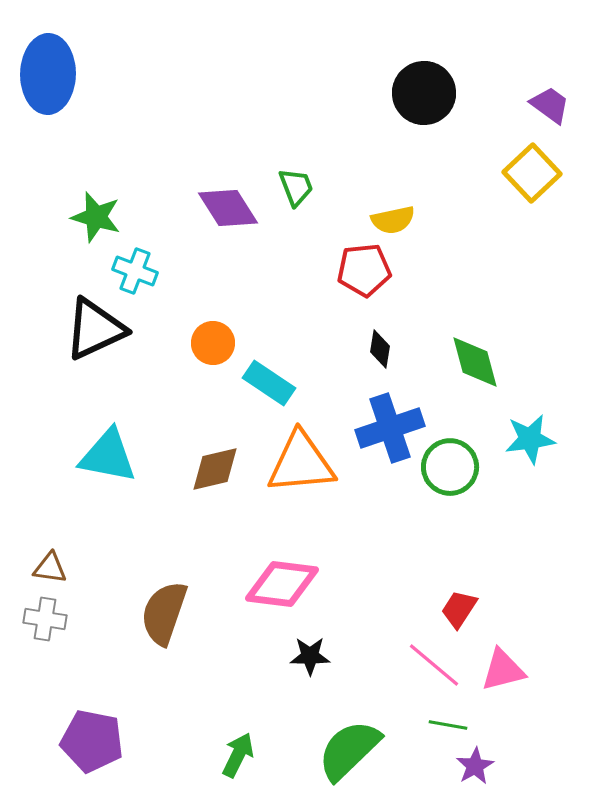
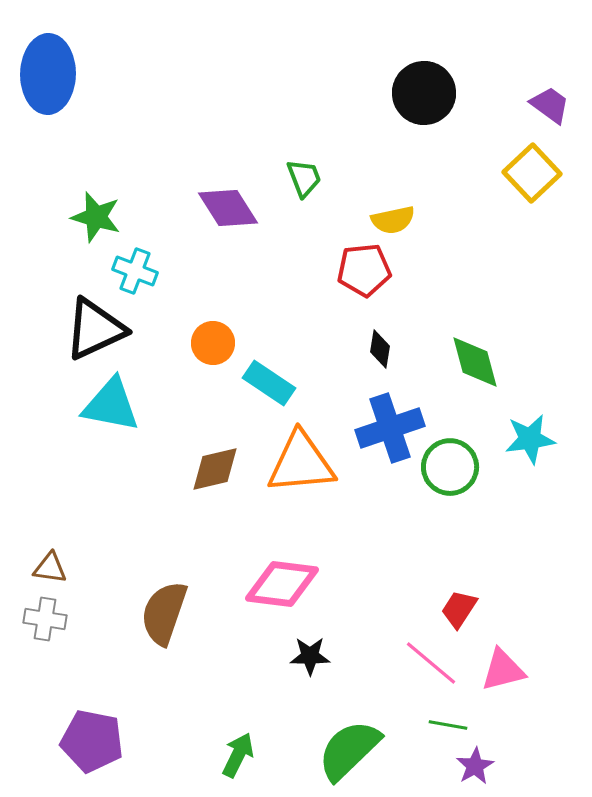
green trapezoid: moved 8 px right, 9 px up
cyan triangle: moved 3 px right, 51 px up
pink line: moved 3 px left, 2 px up
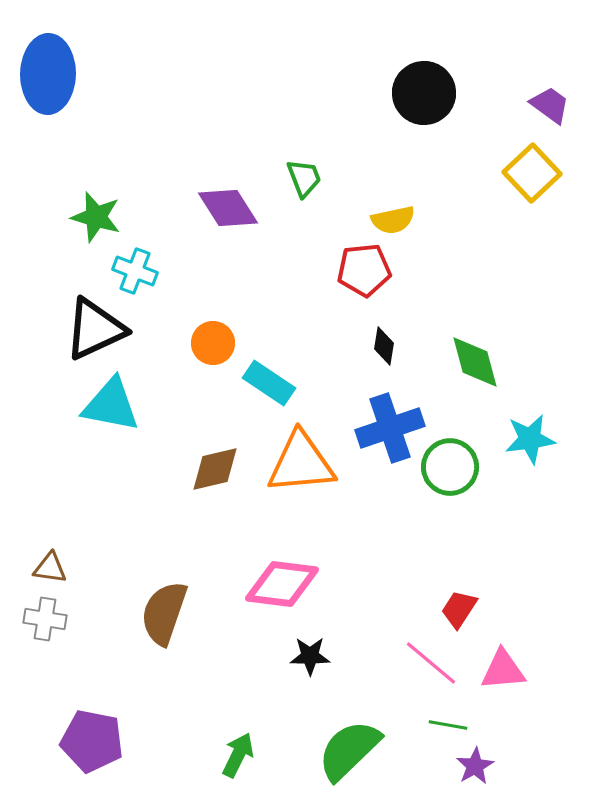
black diamond: moved 4 px right, 3 px up
pink triangle: rotated 9 degrees clockwise
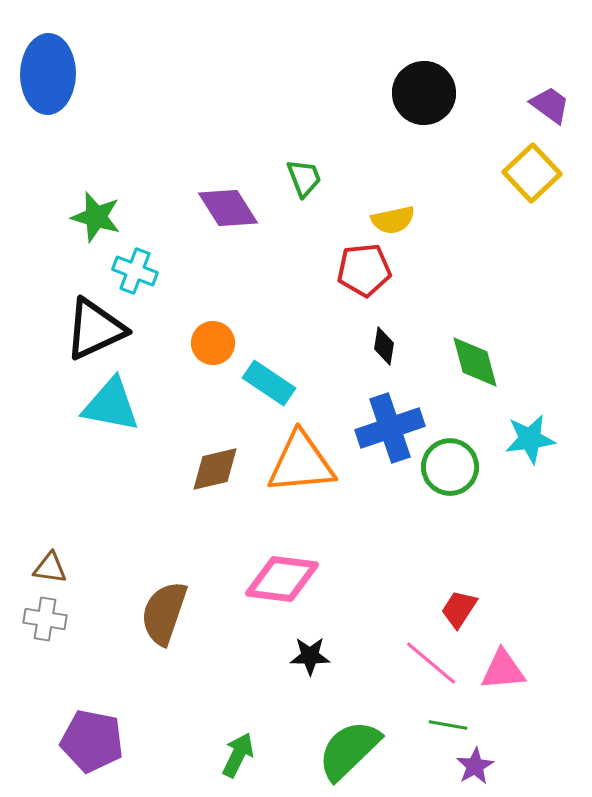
pink diamond: moved 5 px up
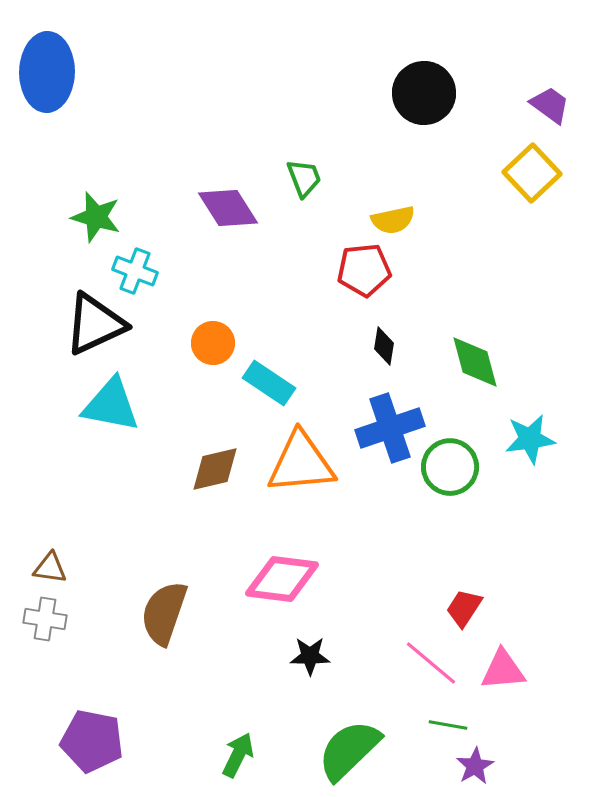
blue ellipse: moved 1 px left, 2 px up
black triangle: moved 5 px up
red trapezoid: moved 5 px right, 1 px up
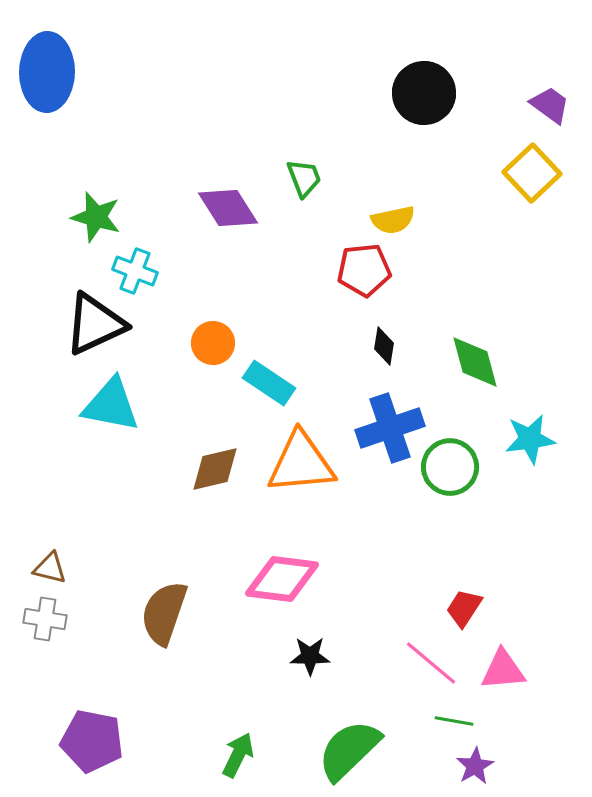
brown triangle: rotated 6 degrees clockwise
green line: moved 6 px right, 4 px up
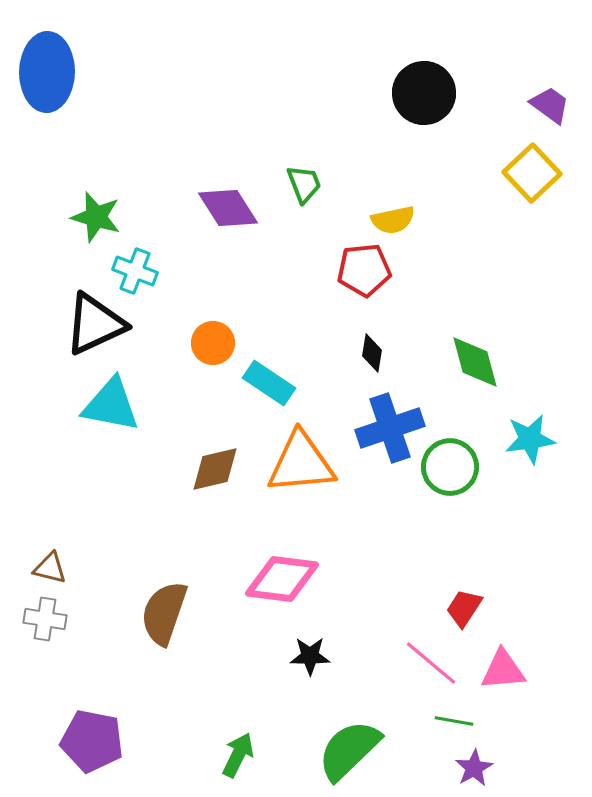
green trapezoid: moved 6 px down
black diamond: moved 12 px left, 7 px down
purple star: moved 1 px left, 2 px down
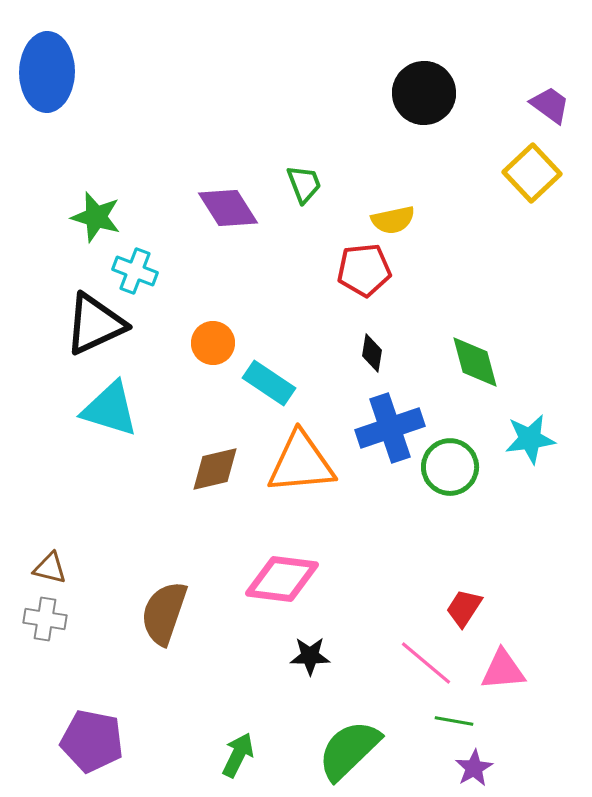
cyan triangle: moved 1 px left, 4 px down; rotated 6 degrees clockwise
pink line: moved 5 px left
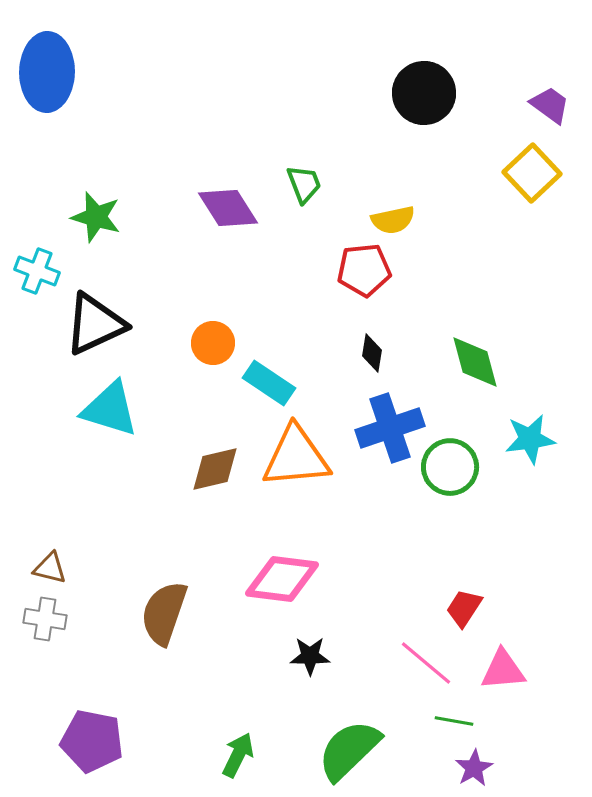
cyan cross: moved 98 px left
orange triangle: moved 5 px left, 6 px up
